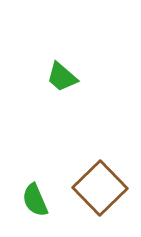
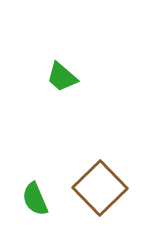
green semicircle: moved 1 px up
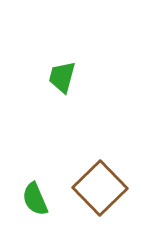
green trapezoid: rotated 64 degrees clockwise
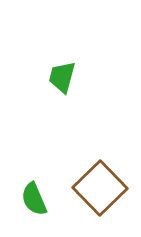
green semicircle: moved 1 px left
